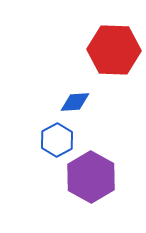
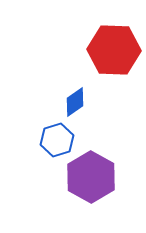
blue diamond: rotated 32 degrees counterclockwise
blue hexagon: rotated 12 degrees clockwise
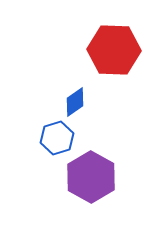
blue hexagon: moved 2 px up
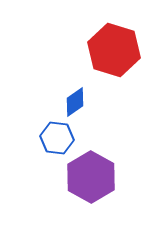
red hexagon: rotated 15 degrees clockwise
blue hexagon: rotated 24 degrees clockwise
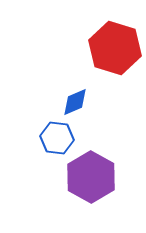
red hexagon: moved 1 px right, 2 px up
blue diamond: rotated 12 degrees clockwise
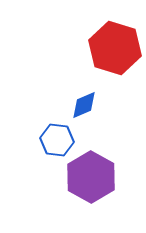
blue diamond: moved 9 px right, 3 px down
blue hexagon: moved 2 px down
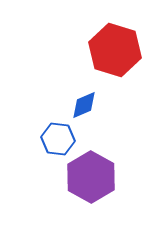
red hexagon: moved 2 px down
blue hexagon: moved 1 px right, 1 px up
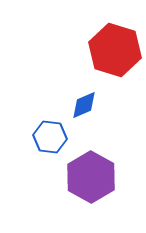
blue hexagon: moved 8 px left, 2 px up
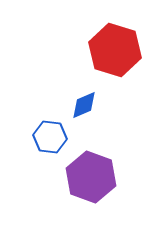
purple hexagon: rotated 9 degrees counterclockwise
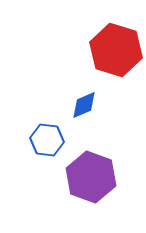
red hexagon: moved 1 px right
blue hexagon: moved 3 px left, 3 px down
